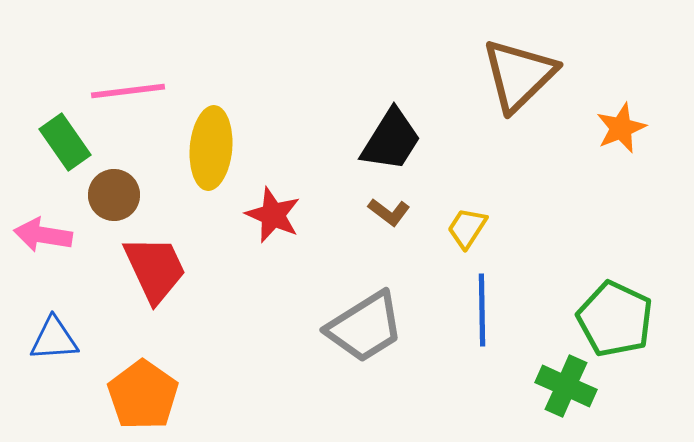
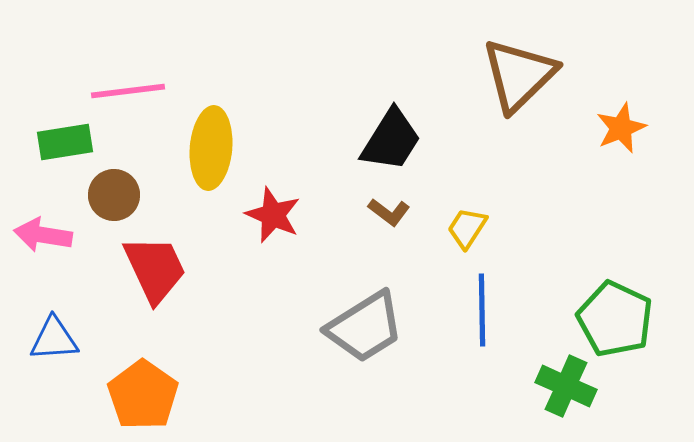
green rectangle: rotated 64 degrees counterclockwise
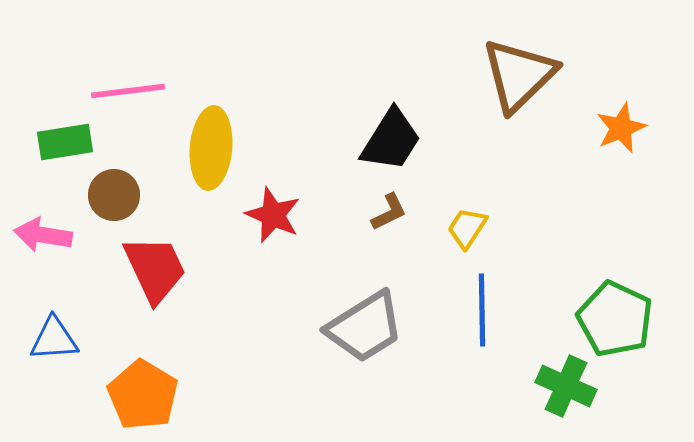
brown L-shape: rotated 63 degrees counterclockwise
orange pentagon: rotated 4 degrees counterclockwise
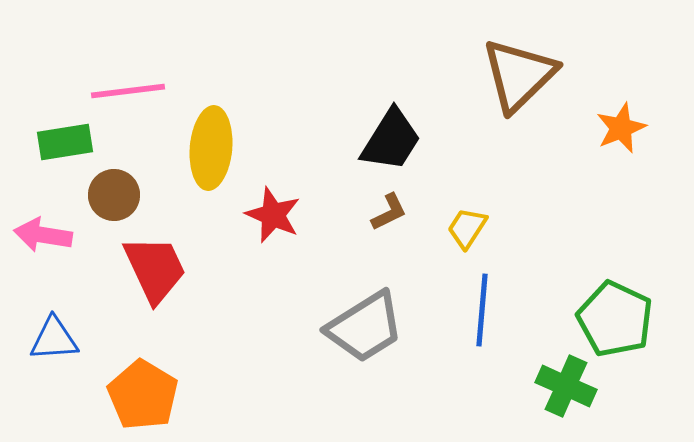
blue line: rotated 6 degrees clockwise
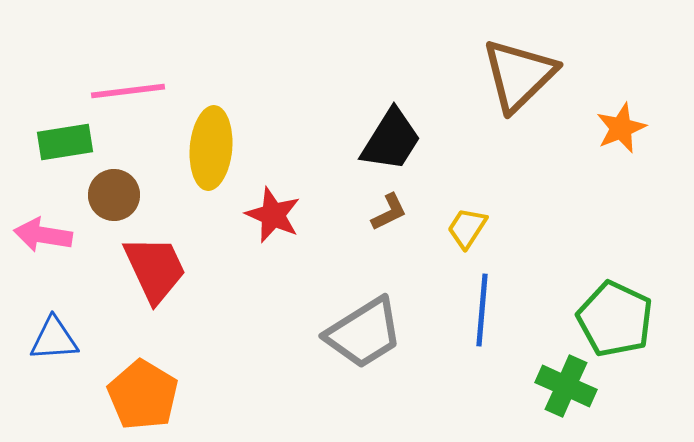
gray trapezoid: moved 1 px left, 6 px down
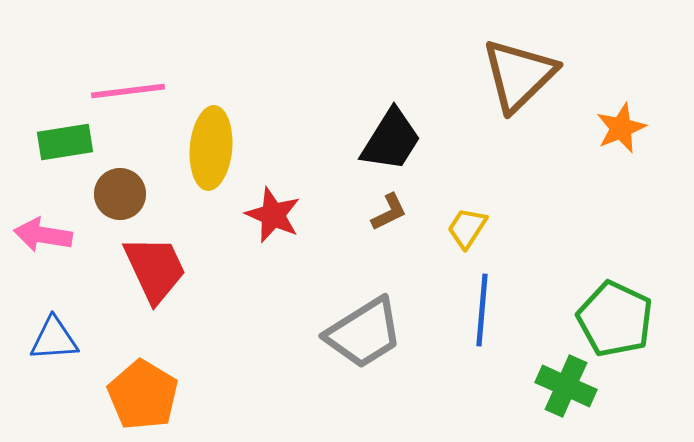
brown circle: moved 6 px right, 1 px up
